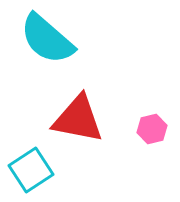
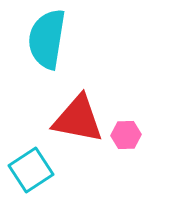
cyan semicircle: rotated 58 degrees clockwise
pink hexagon: moved 26 px left, 6 px down; rotated 12 degrees clockwise
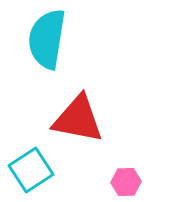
pink hexagon: moved 47 px down
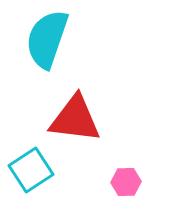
cyan semicircle: rotated 10 degrees clockwise
red triangle: moved 3 px left; rotated 4 degrees counterclockwise
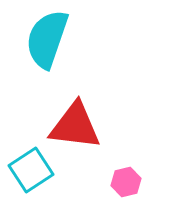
red triangle: moved 7 px down
pink hexagon: rotated 12 degrees counterclockwise
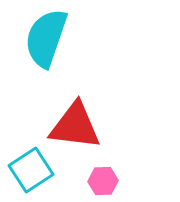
cyan semicircle: moved 1 px left, 1 px up
pink hexagon: moved 23 px left, 1 px up; rotated 12 degrees clockwise
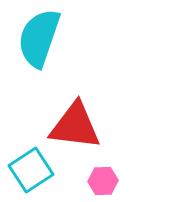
cyan semicircle: moved 7 px left
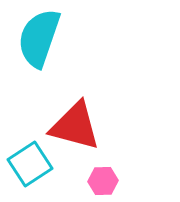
red triangle: rotated 8 degrees clockwise
cyan square: moved 1 px left, 6 px up
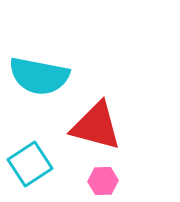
cyan semicircle: moved 38 px down; rotated 98 degrees counterclockwise
red triangle: moved 21 px right
